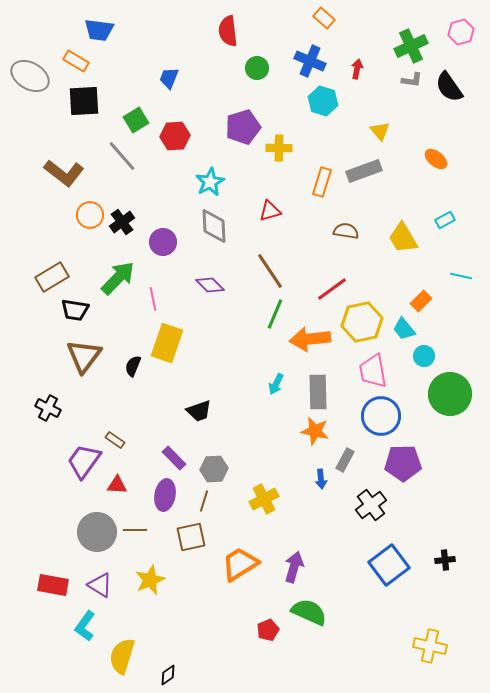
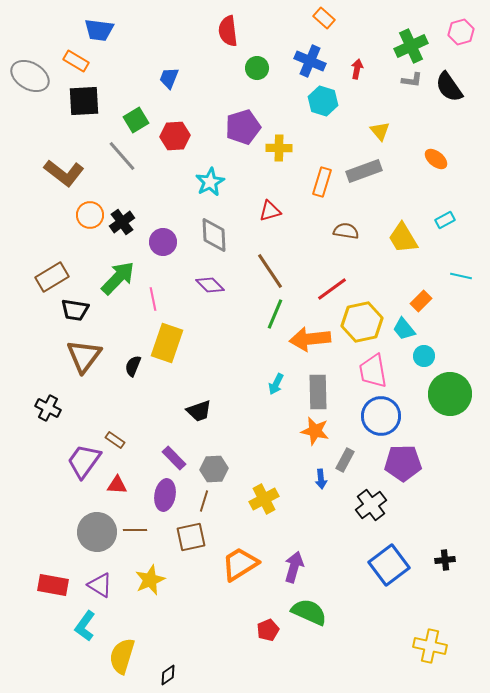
gray diamond at (214, 226): moved 9 px down
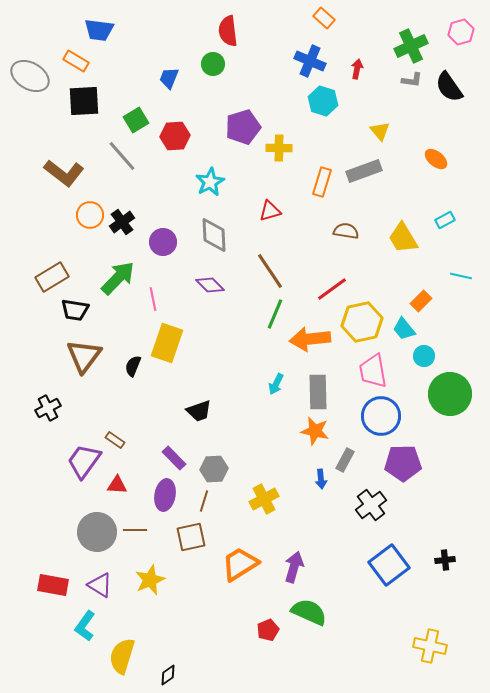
green circle at (257, 68): moved 44 px left, 4 px up
black cross at (48, 408): rotated 35 degrees clockwise
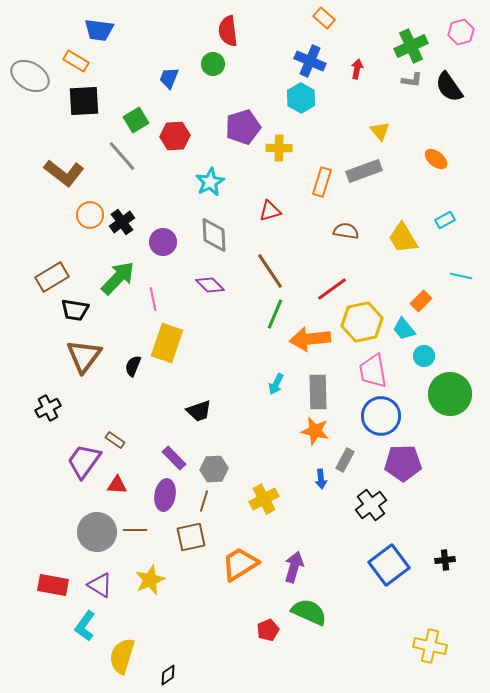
cyan hexagon at (323, 101): moved 22 px left, 3 px up; rotated 12 degrees clockwise
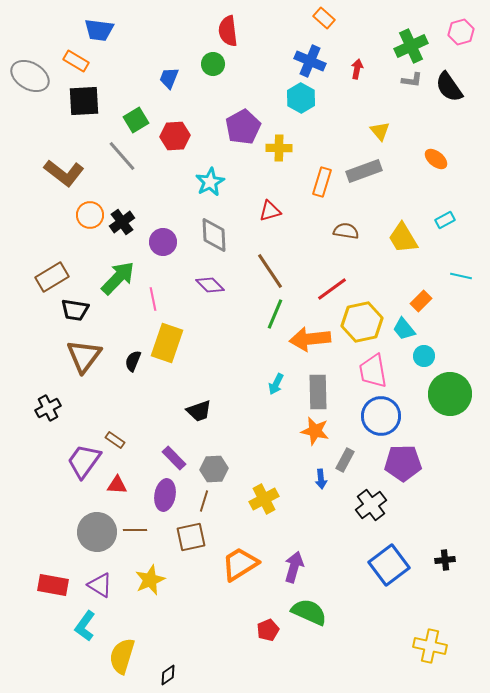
purple pentagon at (243, 127): rotated 12 degrees counterclockwise
black semicircle at (133, 366): moved 5 px up
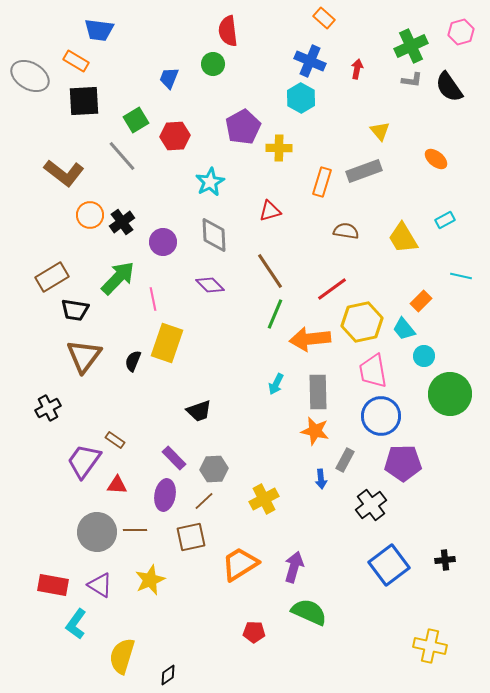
brown line at (204, 501): rotated 30 degrees clockwise
cyan L-shape at (85, 626): moved 9 px left, 2 px up
red pentagon at (268, 630): moved 14 px left, 2 px down; rotated 25 degrees clockwise
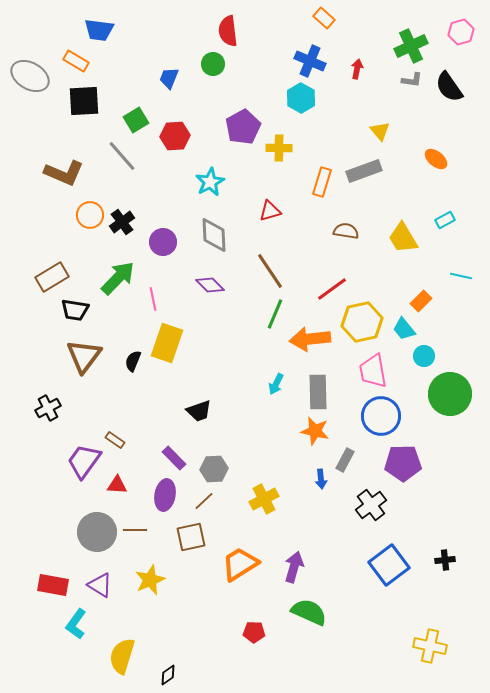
brown L-shape at (64, 173): rotated 15 degrees counterclockwise
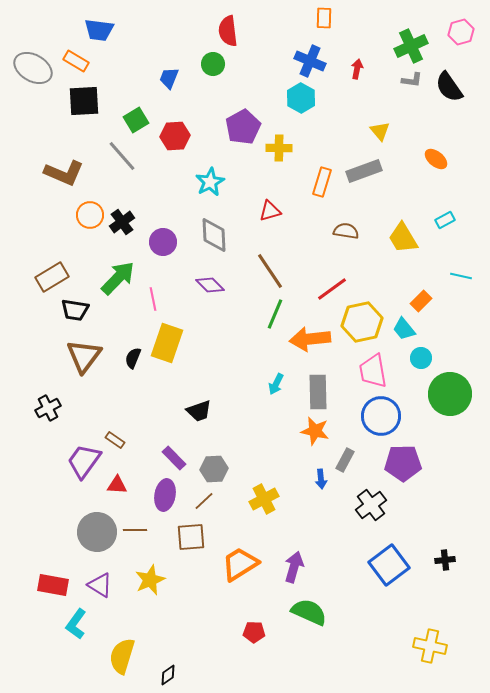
orange rectangle at (324, 18): rotated 50 degrees clockwise
gray ellipse at (30, 76): moved 3 px right, 8 px up
cyan circle at (424, 356): moved 3 px left, 2 px down
black semicircle at (133, 361): moved 3 px up
brown square at (191, 537): rotated 8 degrees clockwise
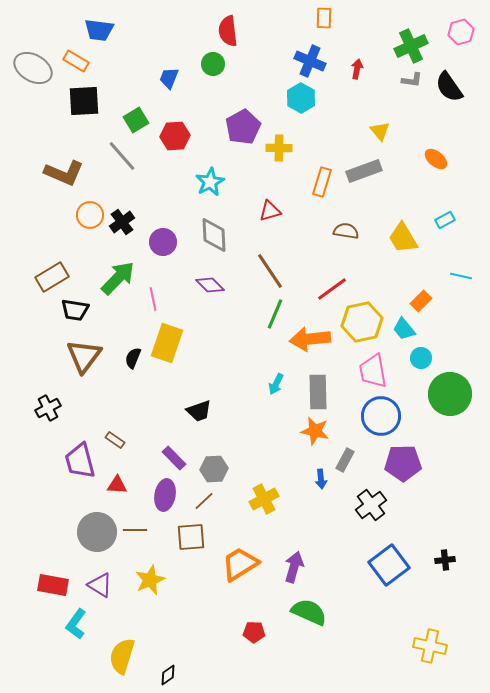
purple trapezoid at (84, 461): moved 4 px left; rotated 51 degrees counterclockwise
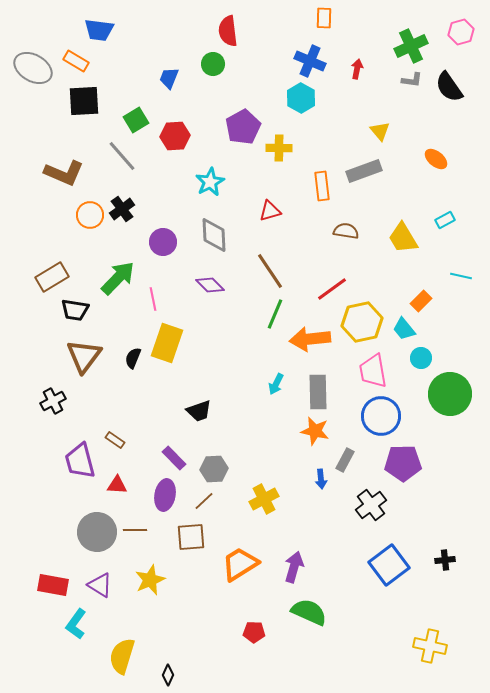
orange rectangle at (322, 182): moved 4 px down; rotated 24 degrees counterclockwise
black cross at (122, 222): moved 13 px up
black cross at (48, 408): moved 5 px right, 7 px up
black diamond at (168, 675): rotated 30 degrees counterclockwise
